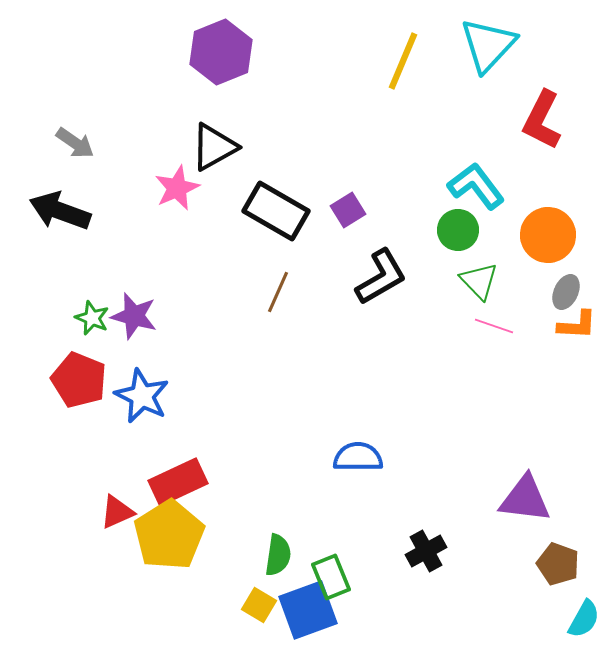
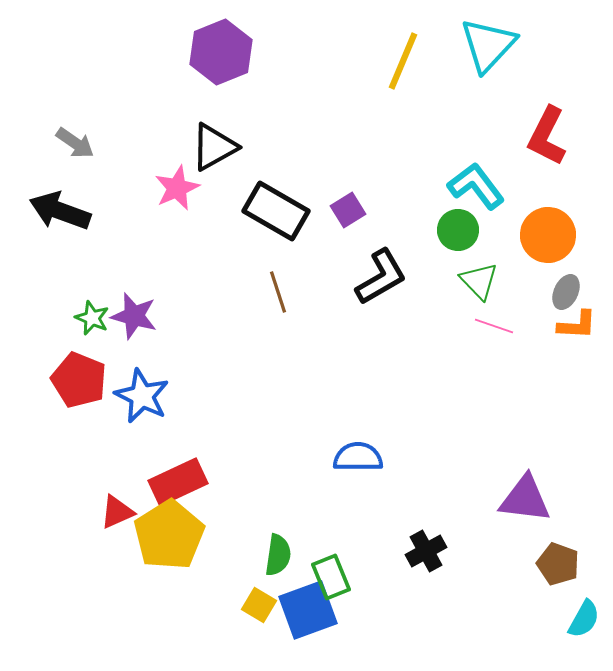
red L-shape: moved 5 px right, 16 px down
brown line: rotated 42 degrees counterclockwise
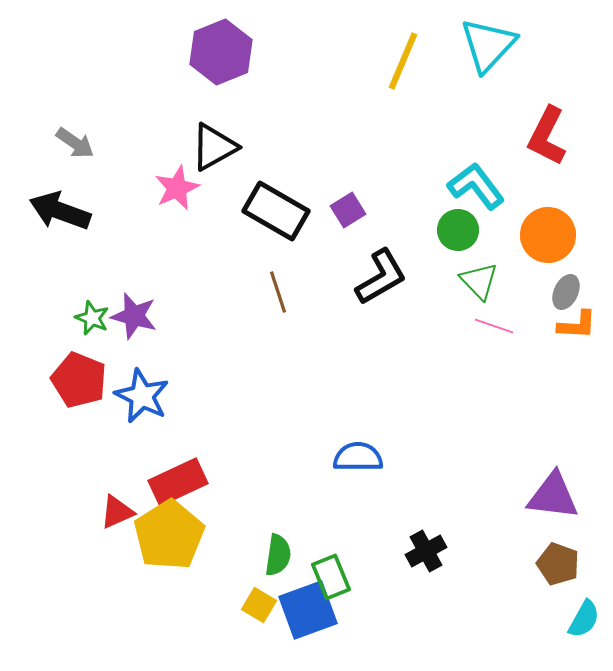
purple triangle: moved 28 px right, 3 px up
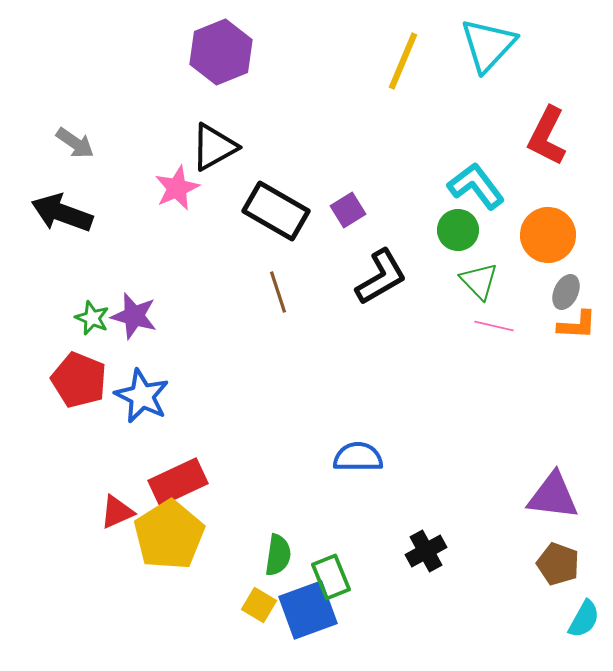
black arrow: moved 2 px right, 2 px down
pink line: rotated 6 degrees counterclockwise
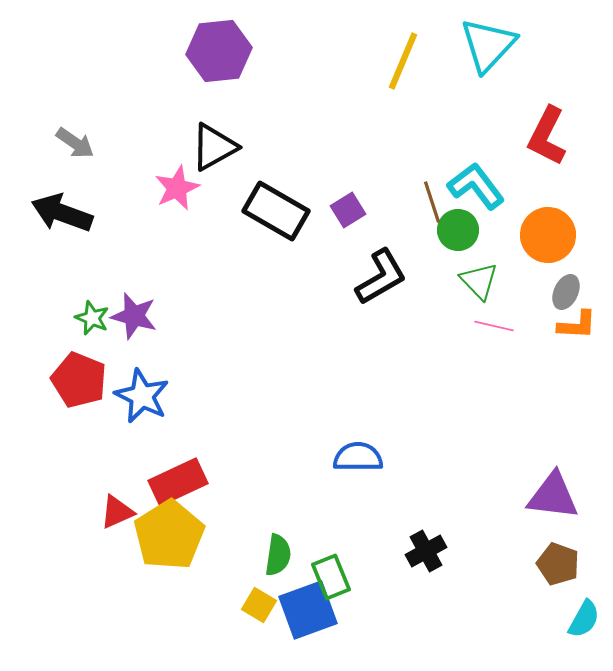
purple hexagon: moved 2 px left, 1 px up; rotated 16 degrees clockwise
brown line: moved 154 px right, 90 px up
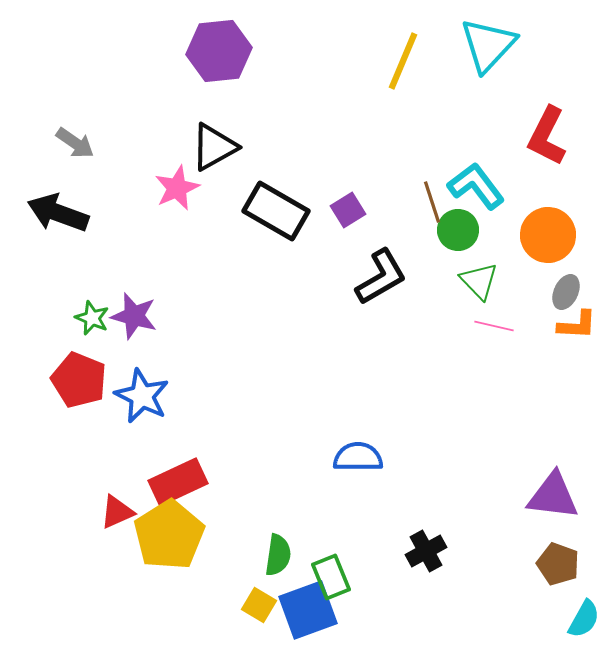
black arrow: moved 4 px left
